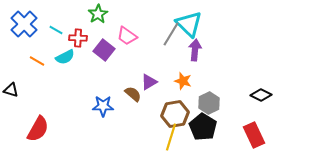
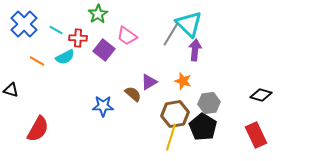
black diamond: rotated 10 degrees counterclockwise
gray hexagon: rotated 20 degrees clockwise
red rectangle: moved 2 px right
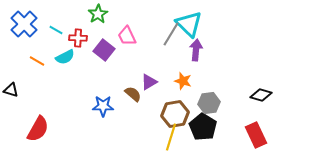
pink trapezoid: rotated 30 degrees clockwise
purple arrow: moved 1 px right
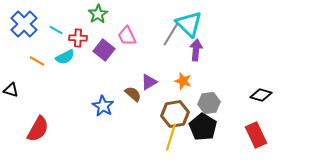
blue star: rotated 30 degrees clockwise
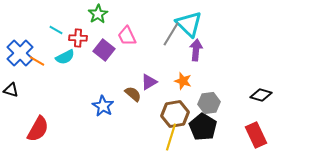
blue cross: moved 4 px left, 29 px down
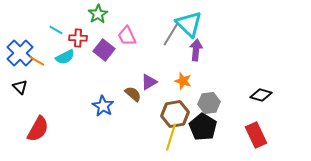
black triangle: moved 9 px right, 3 px up; rotated 28 degrees clockwise
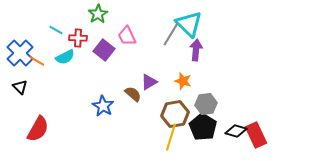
black diamond: moved 25 px left, 36 px down
gray hexagon: moved 3 px left, 1 px down
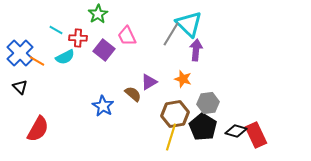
orange star: moved 2 px up
gray hexagon: moved 2 px right, 1 px up
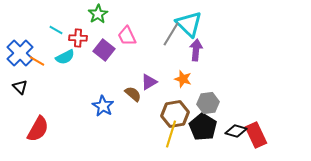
yellow line: moved 3 px up
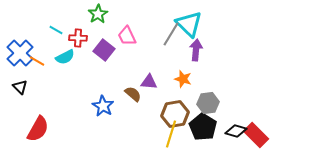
purple triangle: rotated 36 degrees clockwise
red rectangle: rotated 20 degrees counterclockwise
